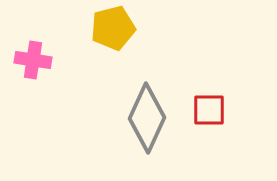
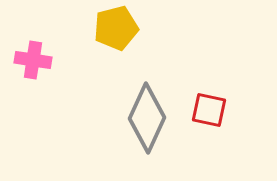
yellow pentagon: moved 3 px right
red square: rotated 12 degrees clockwise
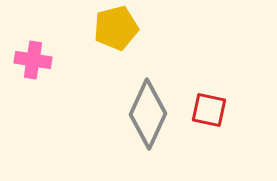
gray diamond: moved 1 px right, 4 px up
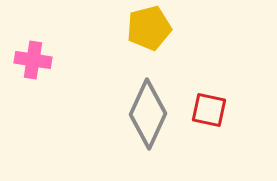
yellow pentagon: moved 33 px right
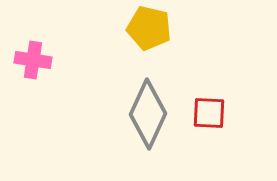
yellow pentagon: rotated 27 degrees clockwise
red square: moved 3 px down; rotated 9 degrees counterclockwise
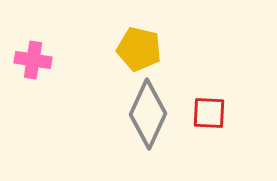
yellow pentagon: moved 10 px left, 21 px down
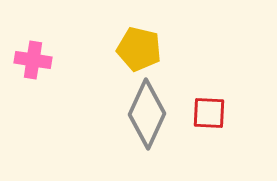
gray diamond: moved 1 px left
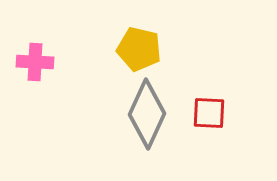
pink cross: moved 2 px right, 2 px down; rotated 6 degrees counterclockwise
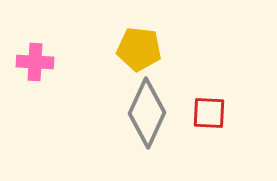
yellow pentagon: rotated 6 degrees counterclockwise
gray diamond: moved 1 px up
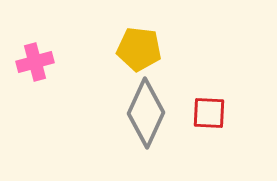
pink cross: rotated 18 degrees counterclockwise
gray diamond: moved 1 px left
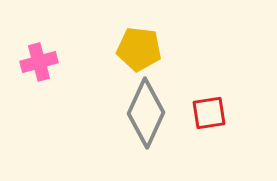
pink cross: moved 4 px right
red square: rotated 12 degrees counterclockwise
